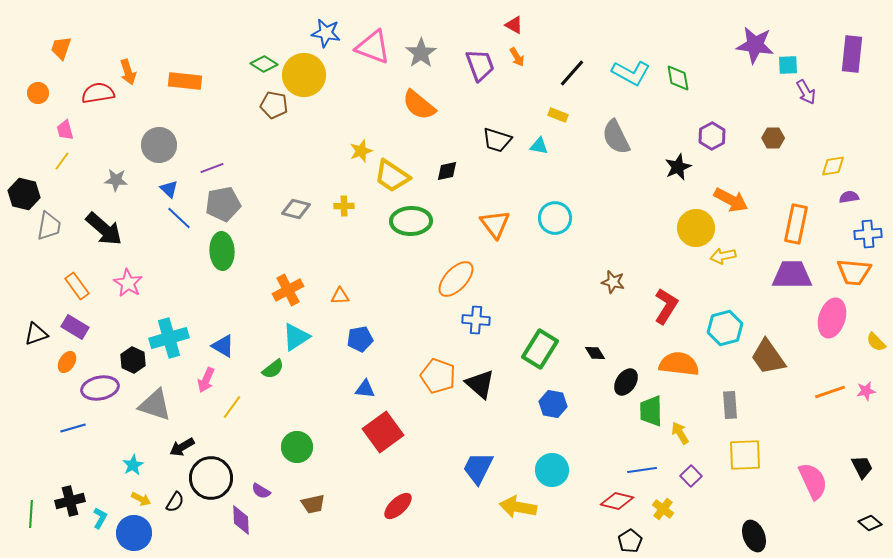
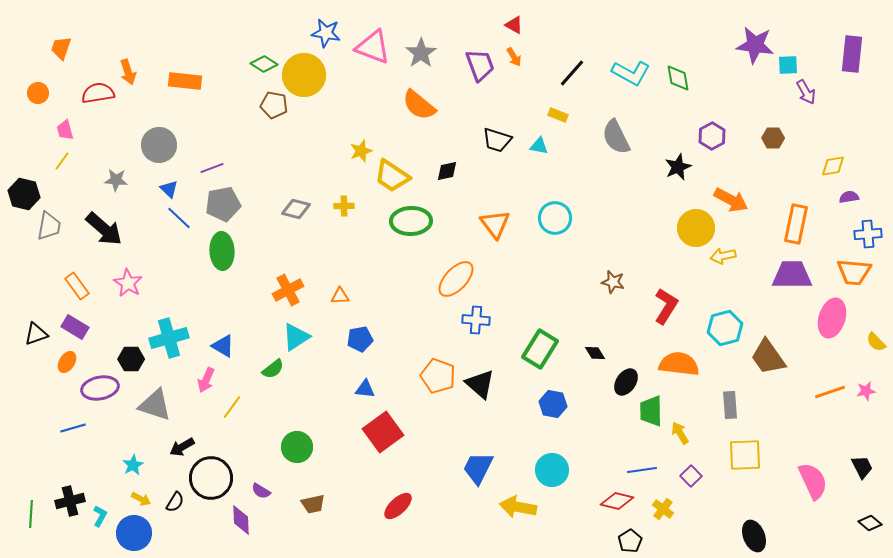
orange arrow at (517, 57): moved 3 px left
black hexagon at (133, 360): moved 2 px left, 1 px up; rotated 25 degrees counterclockwise
cyan L-shape at (100, 518): moved 2 px up
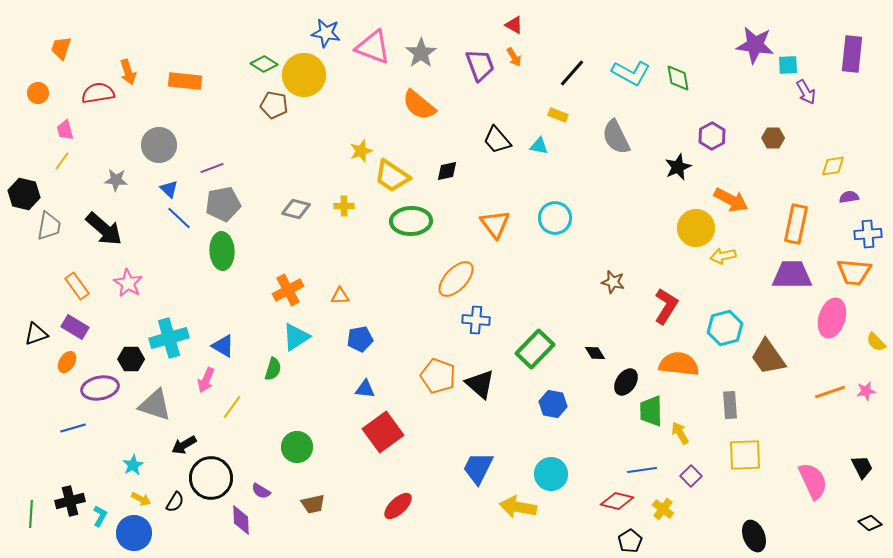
black trapezoid at (497, 140): rotated 32 degrees clockwise
green rectangle at (540, 349): moved 5 px left; rotated 12 degrees clockwise
green semicircle at (273, 369): rotated 35 degrees counterclockwise
black arrow at (182, 447): moved 2 px right, 2 px up
cyan circle at (552, 470): moved 1 px left, 4 px down
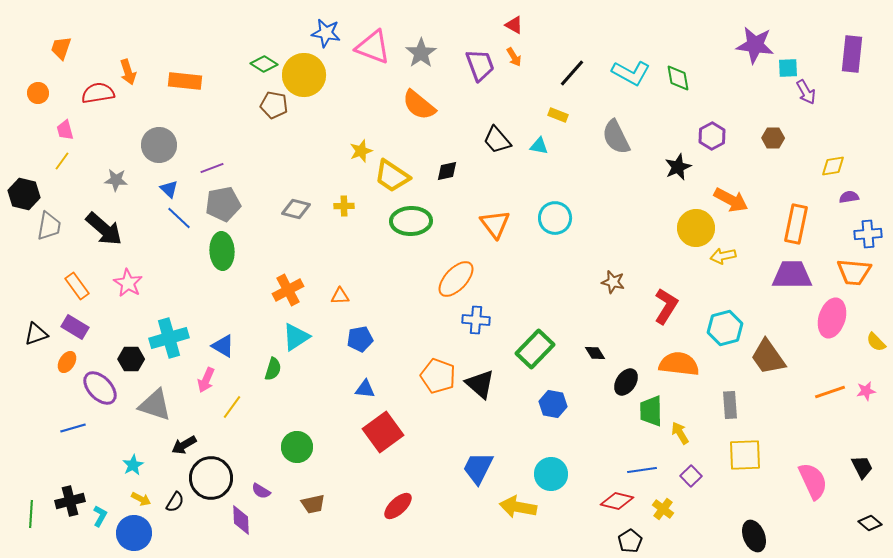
cyan square at (788, 65): moved 3 px down
purple ellipse at (100, 388): rotated 57 degrees clockwise
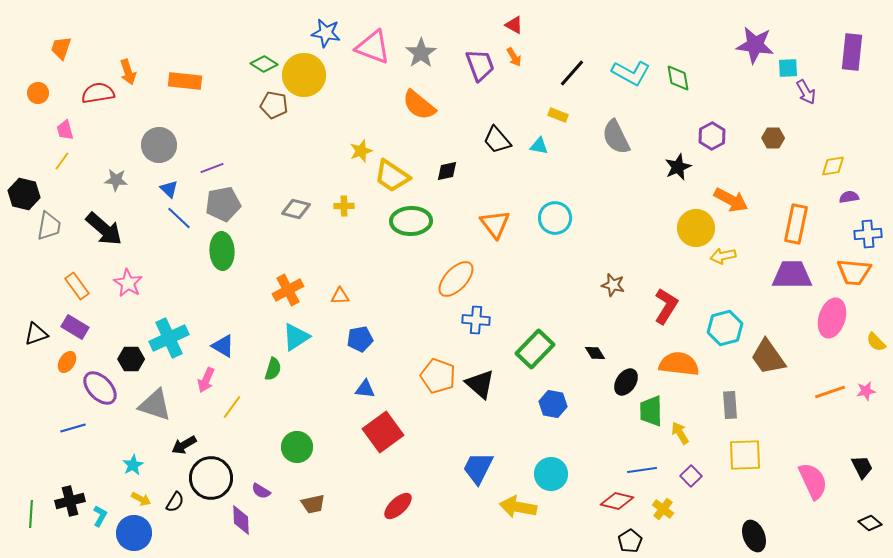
purple rectangle at (852, 54): moved 2 px up
brown star at (613, 282): moved 3 px down
cyan cross at (169, 338): rotated 9 degrees counterclockwise
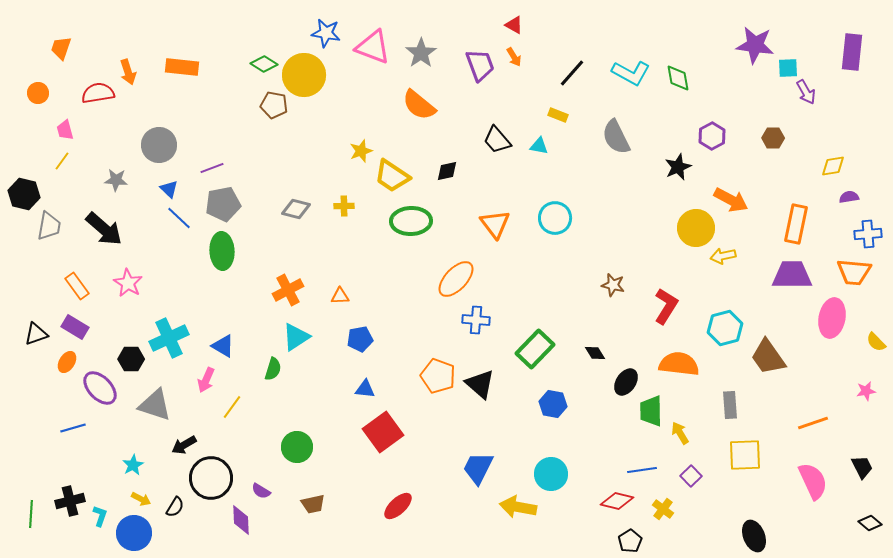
orange rectangle at (185, 81): moved 3 px left, 14 px up
pink ellipse at (832, 318): rotated 6 degrees counterclockwise
orange line at (830, 392): moved 17 px left, 31 px down
black semicircle at (175, 502): moved 5 px down
cyan L-shape at (100, 516): rotated 10 degrees counterclockwise
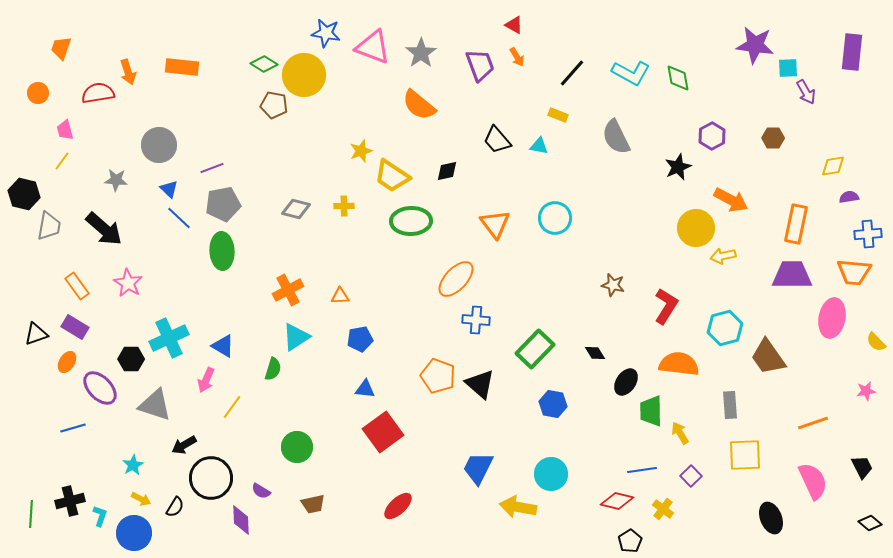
orange arrow at (514, 57): moved 3 px right
black ellipse at (754, 536): moved 17 px right, 18 px up
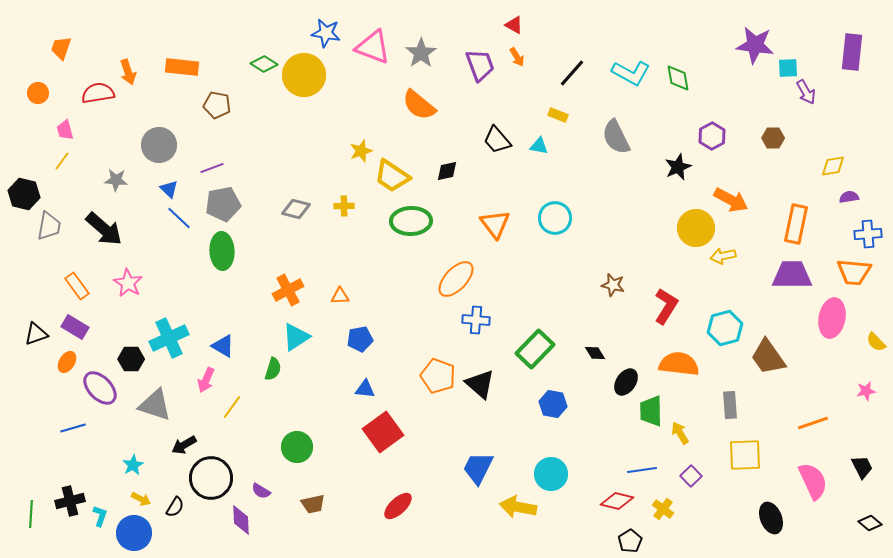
brown pentagon at (274, 105): moved 57 px left
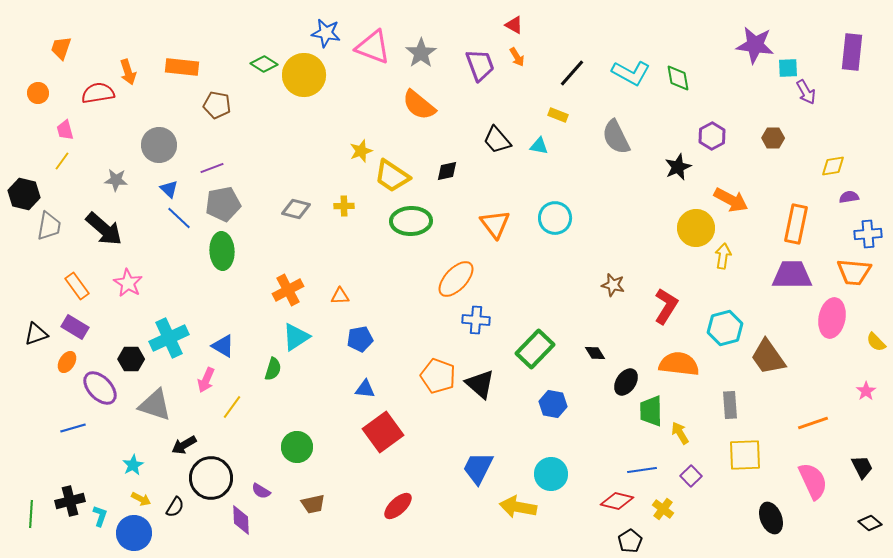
yellow arrow at (723, 256): rotated 110 degrees clockwise
pink star at (866, 391): rotated 24 degrees counterclockwise
